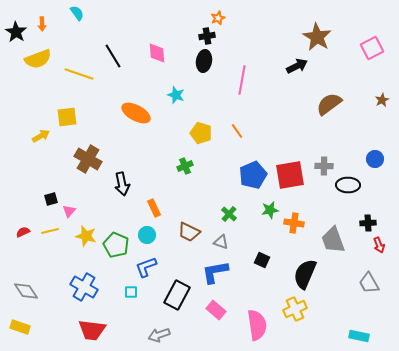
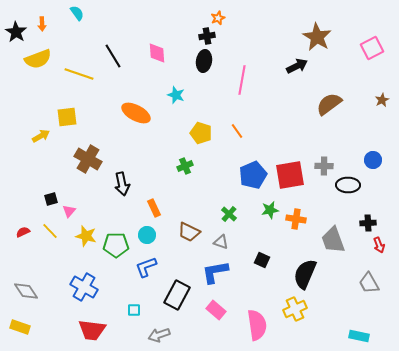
blue circle at (375, 159): moved 2 px left, 1 px down
orange cross at (294, 223): moved 2 px right, 4 px up
yellow line at (50, 231): rotated 60 degrees clockwise
green pentagon at (116, 245): rotated 25 degrees counterclockwise
cyan square at (131, 292): moved 3 px right, 18 px down
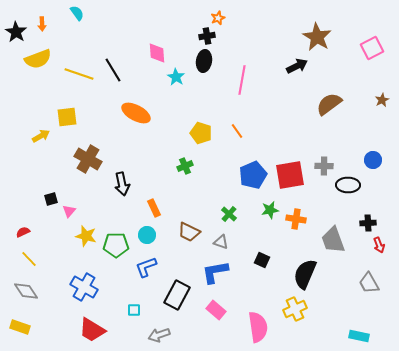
black line at (113, 56): moved 14 px down
cyan star at (176, 95): moved 18 px up; rotated 12 degrees clockwise
yellow line at (50, 231): moved 21 px left, 28 px down
pink semicircle at (257, 325): moved 1 px right, 2 px down
red trapezoid at (92, 330): rotated 24 degrees clockwise
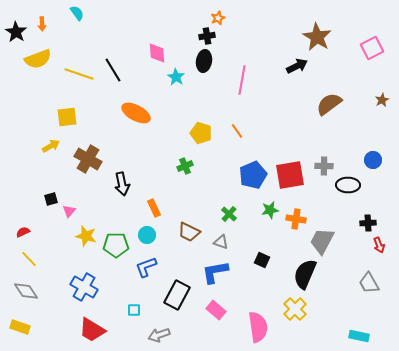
yellow arrow at (41, 136): moved 10 px right, 10 px down
gray trapezoid at (333, 240): moved 11 px left, 1 px down; rotated 48 degrees clockwise
yellow cross at (295, 309): rotated 20 degrees counterclockwise
